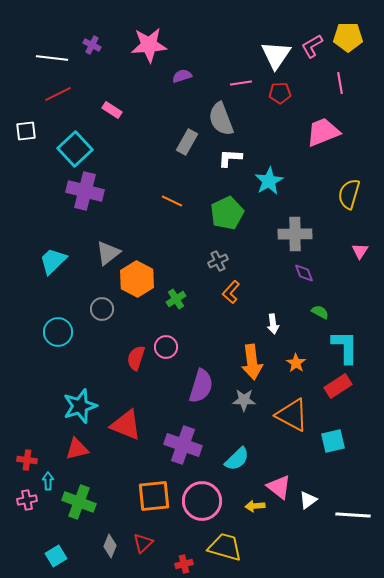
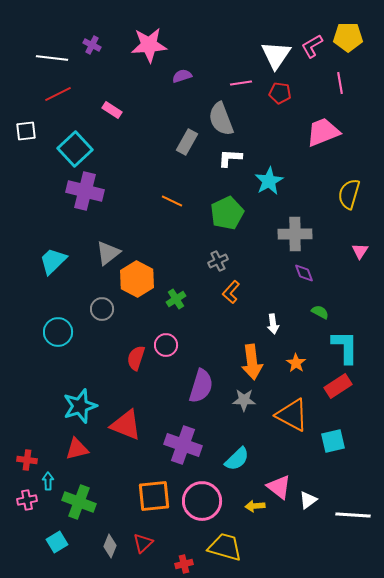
red pentagon at (280, 93): rotated 10 degrees clockwise
pink circle at (166, 347): moved 2 px up
cyan square at (56, 556): moved 1 px right, 14 px up
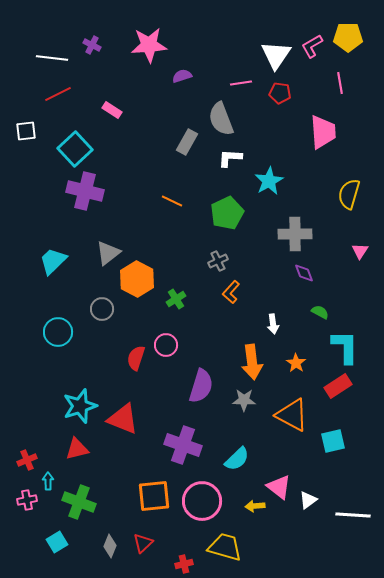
pink trapezoid at (323, 132): rotated 108 degrees clockwise
red triangle at (126, 425): moved 3 px left, 6 px up
red cross at (27, 460): rotated 30 degrees counterclockwise
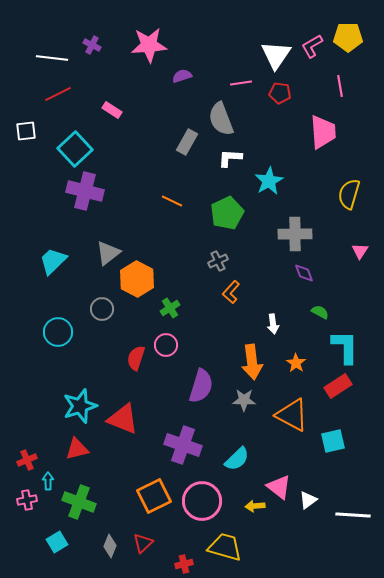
pink line at (340, 83): moved 3 px down
green cross at (176, 299): moved 6 px left, 9 px down
orange square at (154, 496): rotated 20 degrees counterclockwise
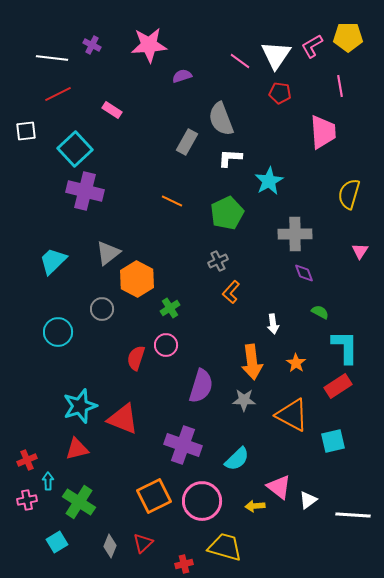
pink line at (241, 83): moved 1 px left, 22 px up; rotated 45 degrees clockwise
green cross at (79, 502): rotated 12 degrees clockwise
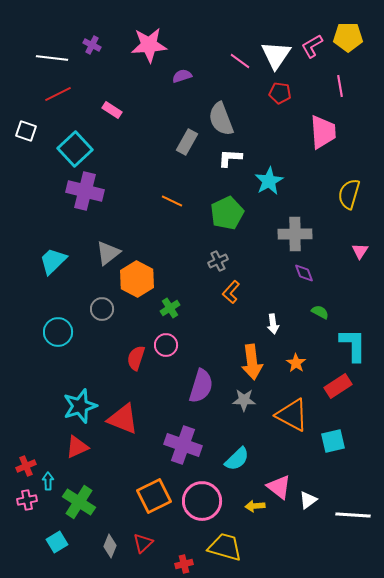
white square at (26, 131): rotated 25 degrees clockwise
cyan L-shape at (345, 347): moved 8 px right, 2 px up
red triangle at (77, 449): moved 2 px up; rotated 10 degrees counterclockwise
red cross at (27, 460): moved 1 px left, 6 px down
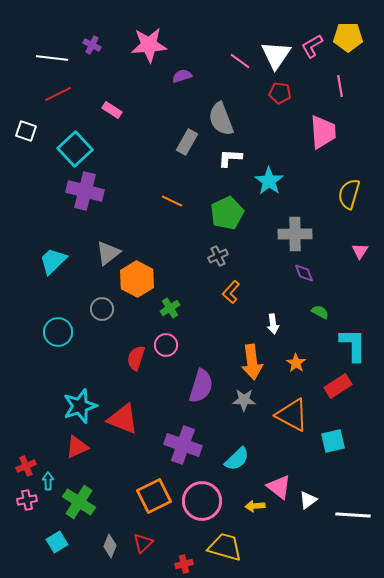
cyan star at (269, 181): rotated 8 degrees counterclockwise
gray cross at (218, 261): moved 5 px up
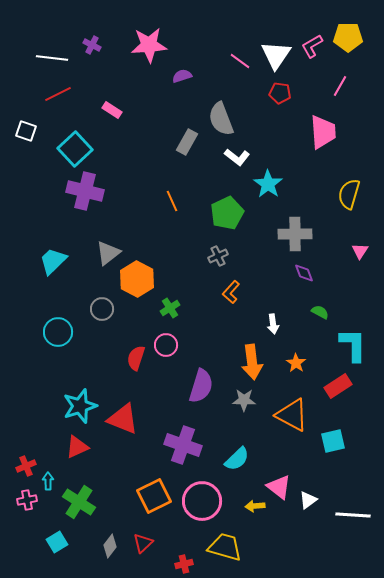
pink line at (340, 86): rotated 40 degrees clockwise
white L-shape at (230, 158): moved 7 px right, 1 px up; rotated 145 degrees counterclockwise
cyan star at (269, 181): moved 1 px left, 3 px down
orange line at (172, 201): rotated 40 degrees clockwise
gray diamond at (110, 546): rotated 15 degrees clockwise
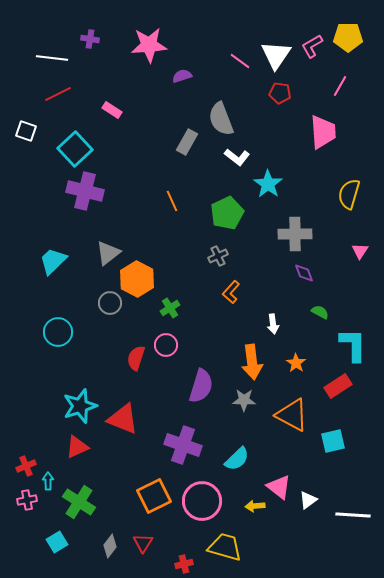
purple cross at (92, 45): moved 2 px left, 6 px up; rotated 18 degrees counterclockwise
gray circle at (102, 309): moved 8 px right, 6 px up
red triangle at (143, 543): rotated 15 degrees counterclockwise
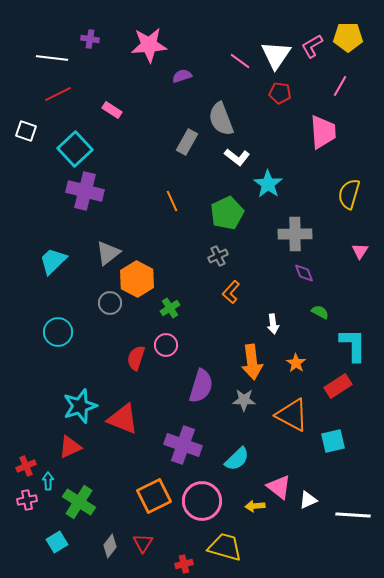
red triangle at (77, 447): moved 7 px left
white triangle at (308, 500): rotated 12 degrees clockwise
